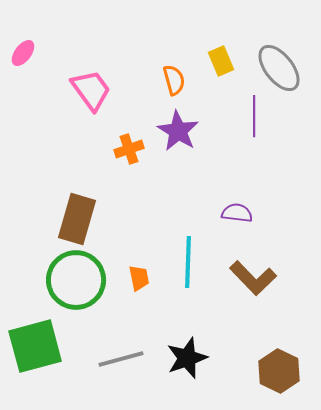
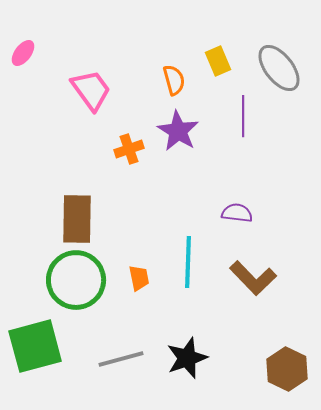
yellow rectangle: moved 3 px left
purple line: moved 11 px left
brown rectangle: rotated 15 degrees counterclockwise
brown hexagon: moved 8 px right, 2 px up
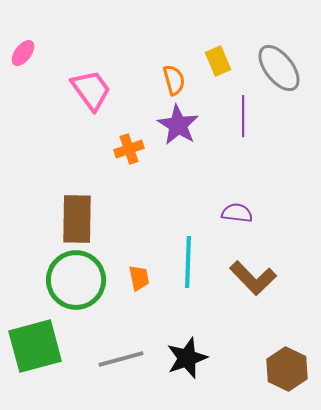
purple star: moved 6 px up
